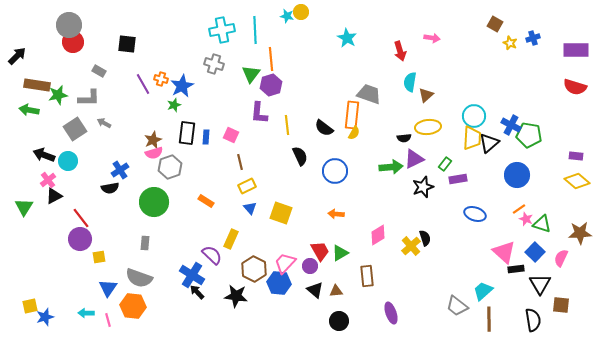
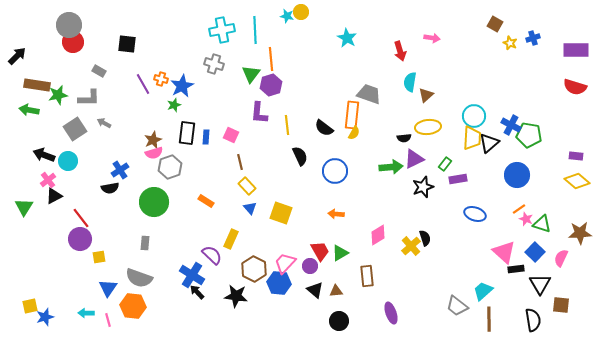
yellow rectangle at (247, 186): rotated 72 degrees clockwise
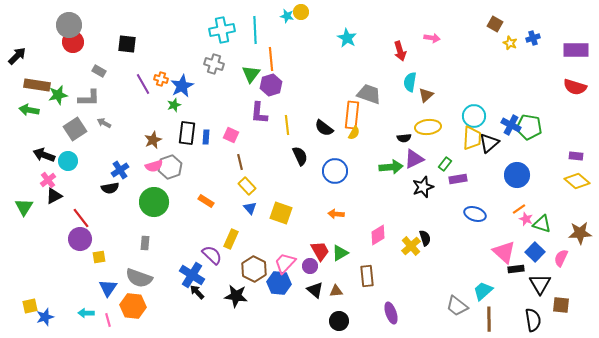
green pentagon at (529, 135): moved 8 px up
pink semicircle at (154, 153): moved 13 px down
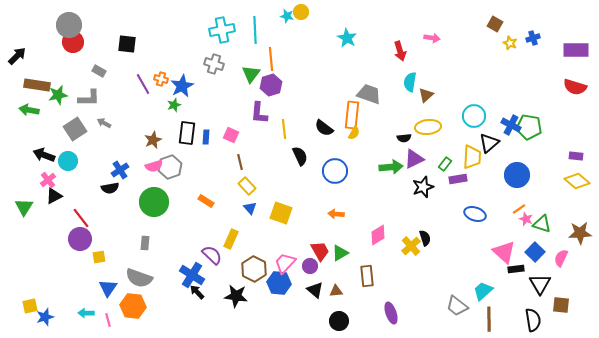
yellow line at (287, 125): moved 3 px left, 4 px down
yellow trapezoid at (472, 138): moved 19 px down
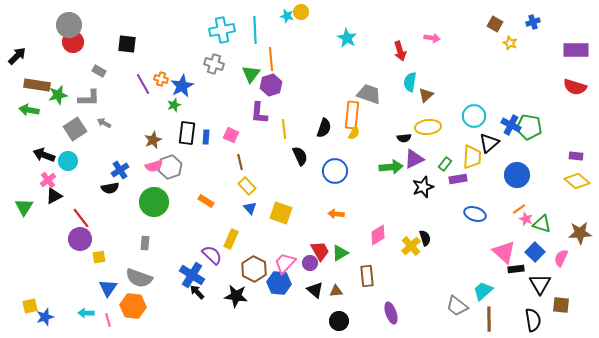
blue cross at (533, 38): moved 16 px up
black semicircle at (324, 128): rotated 108 degrees counterclockwise
purple circle at (310, 266): moved 3 px up
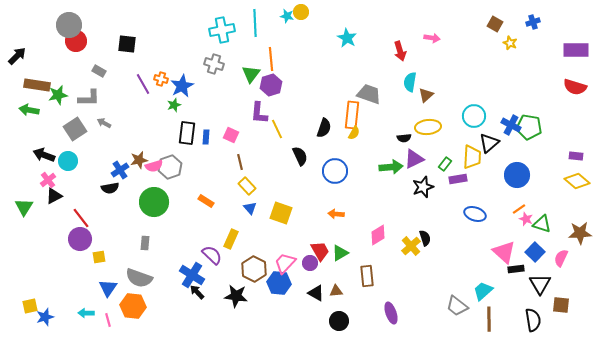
cyan line at (255, 30): moved 7 px up
red circle at (73, 42): moved 3 px right, 1 px up
yellow line at (284, 129): moved 7 px left; rotated 18 degrees counterclockwise
brown star at (153, 140): moved 14 px left, 20 px down; rotated 12 degrees clockwise
black triangle at (315, 290): moved 1 px right, 3 px down; rotated 12 degrees counterclockwise
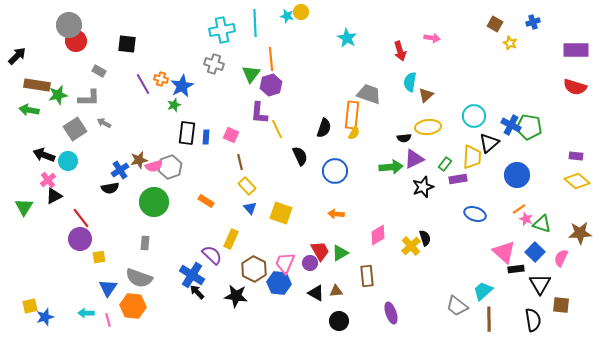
pink trapezoid at (285, 263): rotated 20 degrees counterclockwise
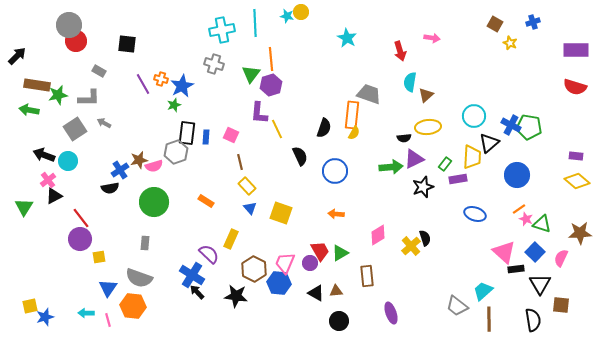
gray hexagon at (170, 167): moved 6 px right, 15 px up
purple semicircle at (212, 255): moved 3 px left, 1 px up
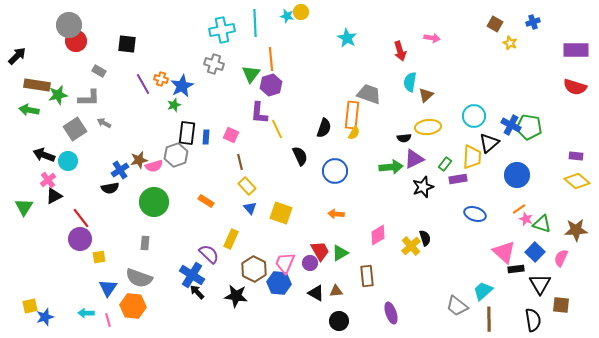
gray hexagon at (176, 152): moved 3 px down
brown star at (580, 233): moved 4 px left, 3 px up
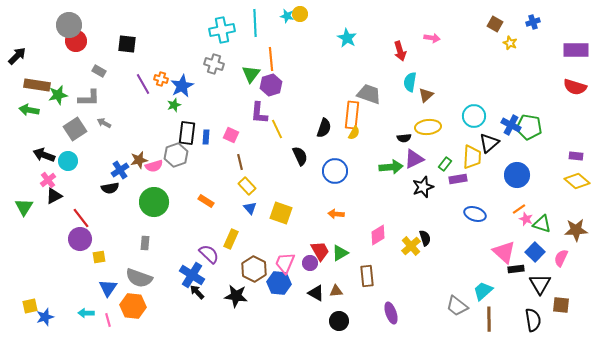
yellow circle at (301, 12): moved 1 px left, 2 px down
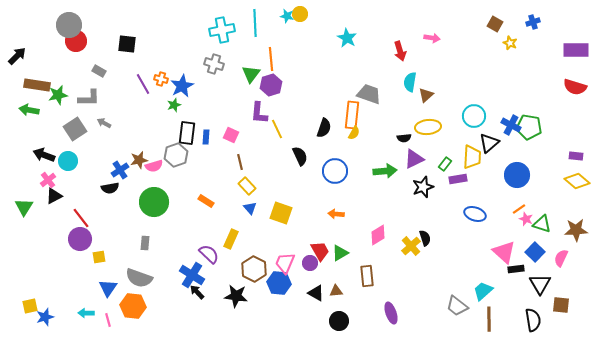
green arrow at (391, 167): moved 6 px left, 4 px down
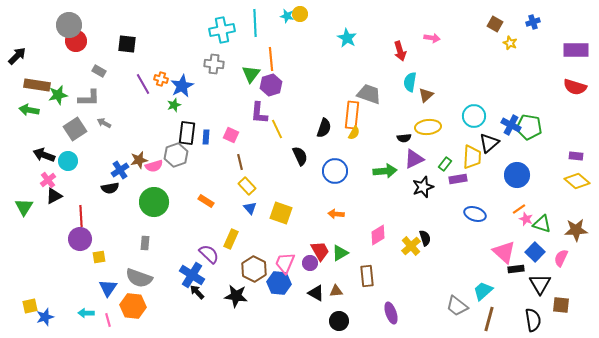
gray cross at (214, 64): rotated 12 degrees counterclockwise
red line at (81, 218): moved 2 px up; rotated 35 degrees clockwise
brown line at (489, 319): rotated 15 degrees clockwise
